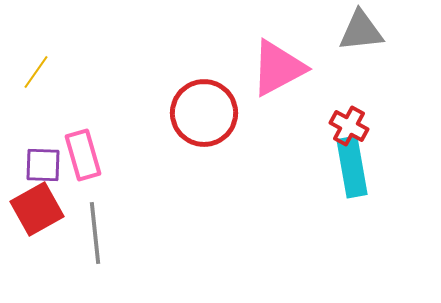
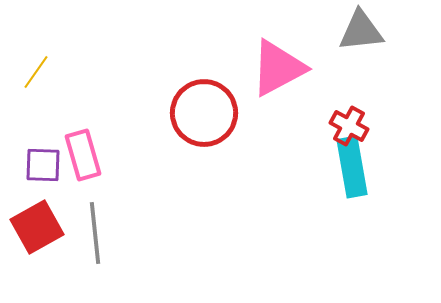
red square: moved 18 px down
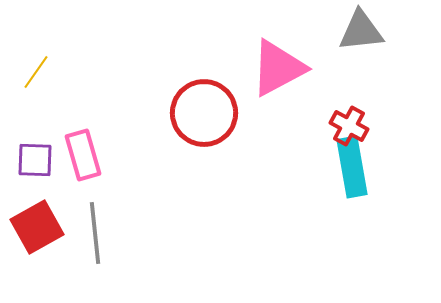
purple square: moved 8 px left, 5 px up
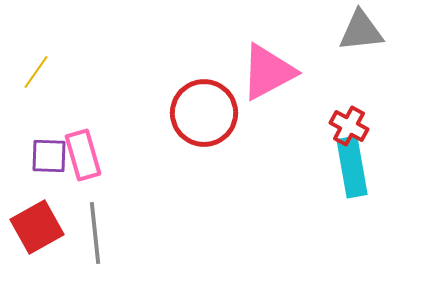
pink triangle: moved 10 px left, 4 px down
purple square: moved 14 px right, 4 px up
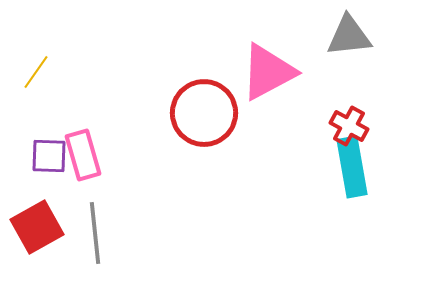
gray triangle: moved 12 px left, 5 px down
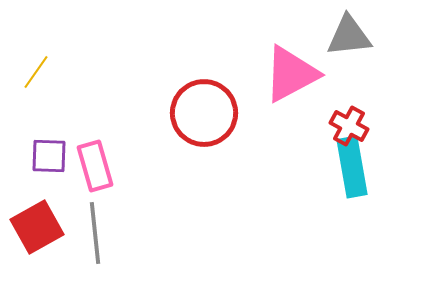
pink triangle: moved 23 px right, 2 px down
pink rectangle: moved 12 px right, 11 px down
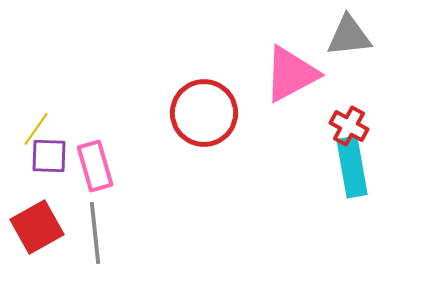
yellow line: moved 57 px down
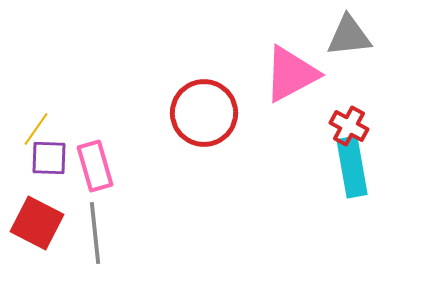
purple square: moved 2 px down
red square: moved 4 px up; rotated 34 degrees counterclockwise
